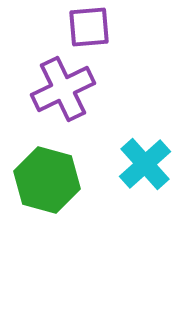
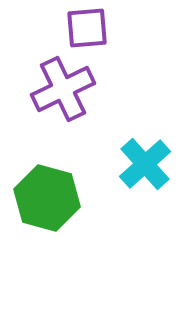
purple square: moved 2 px left, 1 px down
green hexagon: moved 18 px down
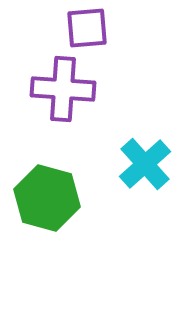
purple cross: rotated 30 degrees clockwise
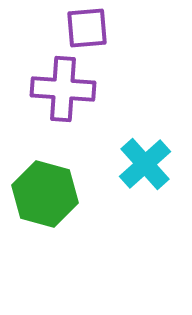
green hexagon: moved 2 px left, 4 px up
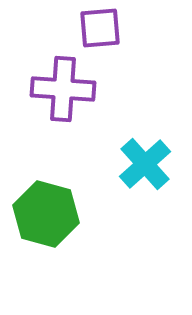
purple square: moved 13 px right
green hexagon: moved 1 px right, 20 px down
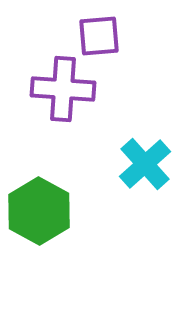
purple square: moved 1 px left, 8 px down
green hexagon: moved 7 px left, 3 px up; rotated 14 degrees clockwise
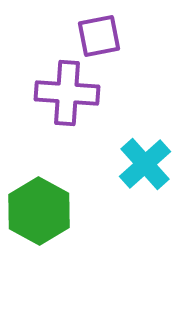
purple square: rotated 6 degrees counterclockwise
purple cross: moved 4 px right, 4 px down
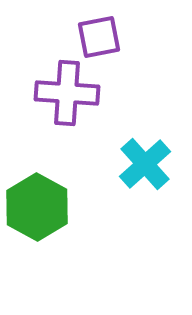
purple square: moved 1 px down
green hexagon: moved 2 px left, 4 px up
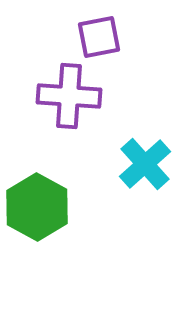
purple cross: moved 2 px right, 3 px down
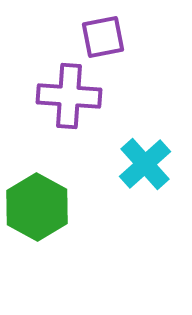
purple square: moved 4 px right
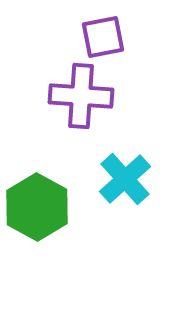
purple cross: moved 12 px right
cyan cross: moved 20 px left, 15 px down
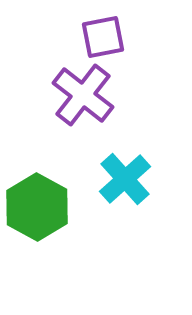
purple cross: moved 2 px right, 1 px up; rotated 34 degrees clockwise
